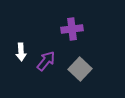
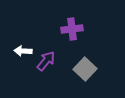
white arrow: moved 2 px right, 1 px up; rotated 96 degrees clockwise
gray square: moved 5 px right
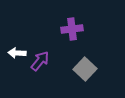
white arrow: moved 6 px left, 2 px down
purple arrow: moved 6 px left
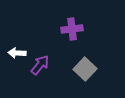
purple arrow: moved 4 px down
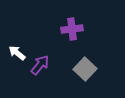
white arrow: rotated 36 degrees clockwise
